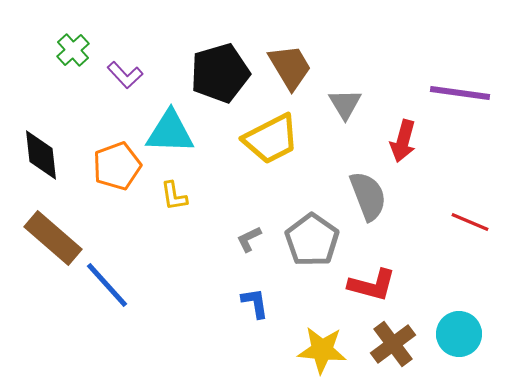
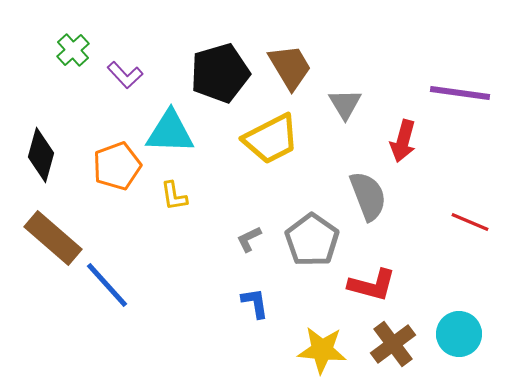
black diamond: rotated 22 degrees clockwise
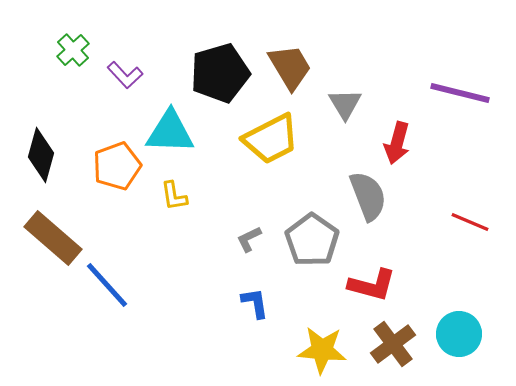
purple line: rotated 6 degrees clockwise
red arrow: moved 6 px left, 2 px down
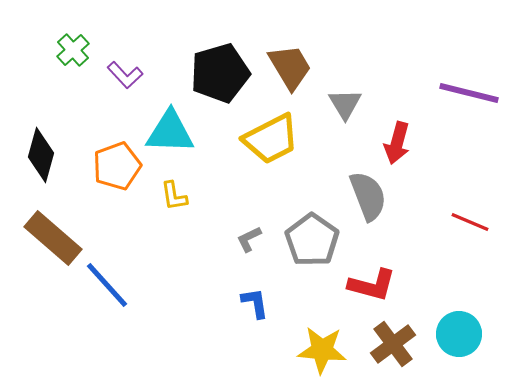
purple line: moved 9 px right
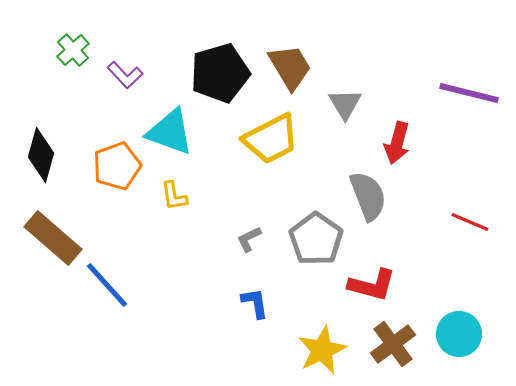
cyan triangle: rotated 18 degrees clockwise
gray pentagon: moved 4 px right, 1 px up
yellow star: rotated 30 degrees counterclockwise
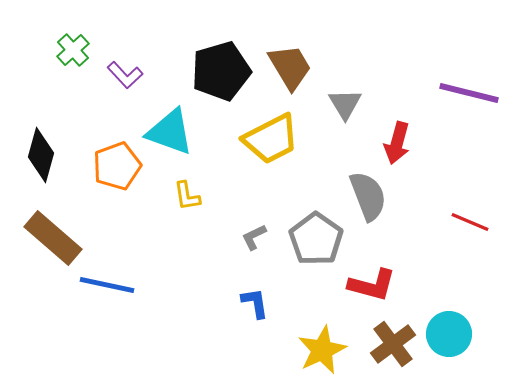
black pentagon: moved 1 px right, 2 px up
yellow L-shape: moved 13 px right
gray L-shape: moved 5 px right, 2 px up
blue line: rotated 36 degrees counterclockwise
cyan circle: moved 10 px left
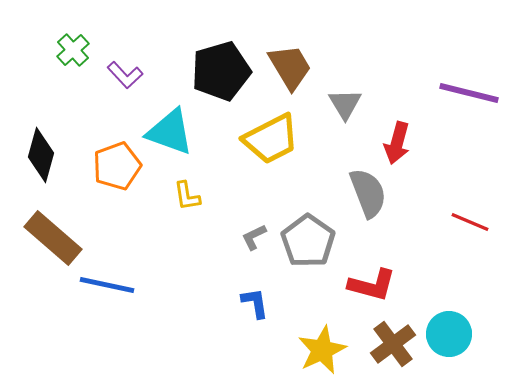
gray semicircle: moved 3 px up
gray pentagon: moved 8 px left, 2 px down
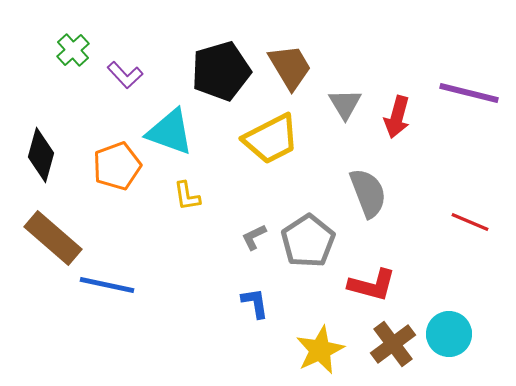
red arrow: moved 26 px up
gray pentagon: rotated 4 degrees clockwise
yellow star: moved 2 px left
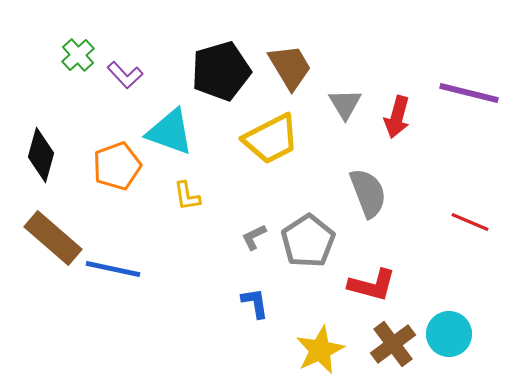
green cross: moved 5 px right, 5 px down
blue line: moved 6 px right, 16 px up
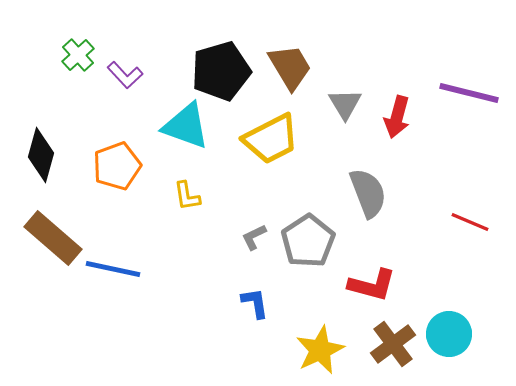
cyan triangle: moved 16 px right, 6 px up
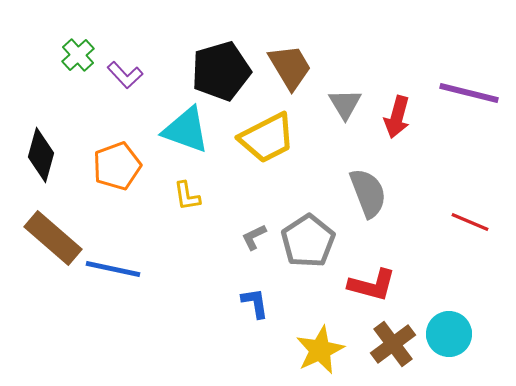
cyan triangle: moved 4 px down
yellow trapezoid: moved 4 px left, 1 px up
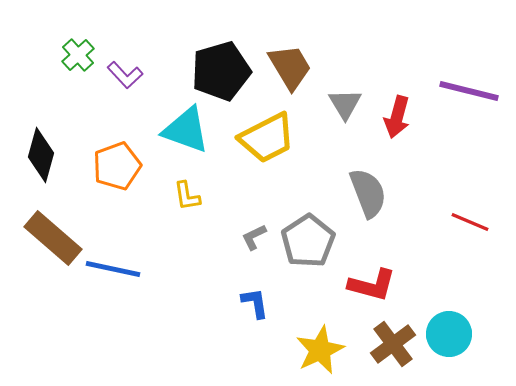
purple line: moved 2 px up
